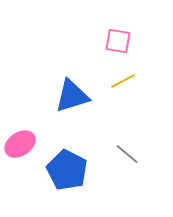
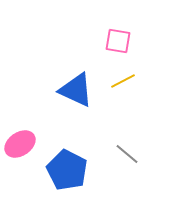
blue triangle: moved 4 px right, 6 px up; rotated 42 degrees clockwise
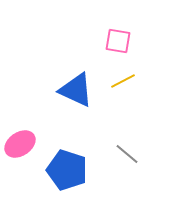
blue pentagon: rotated 9 degrees counterclockwise
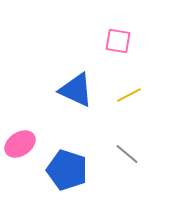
yellow line: moved 6 px right, 14 px down
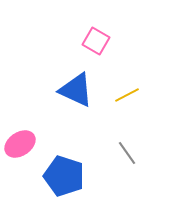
pink square: moved 22 px left; rotated 20 degrees clockwise
yellow line: moved 2 px left
gray line: moved 1 px up; rotated 15 degrees clockwise
blue pentagon: moved 3 px left, 6 px down
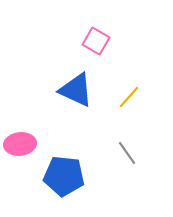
yellow line: moved 2 px right, 2 px down; rotated 20 degrees counterclockwise
pink ellipse: rotated 28 degrees clockwise
blue pentagon: rotated 12 degrees counterclockwise
